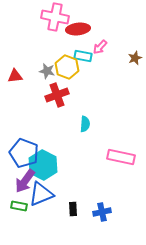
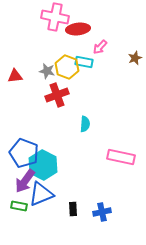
cyan rectangle: moved 1 px right, 6 px down
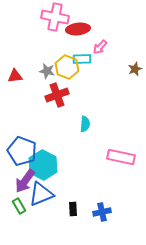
brown star: moved 11 px down
cyan rectangle: moved 2 px left, 3 px up; rotated 12 degrees counterclockwise
blue pentagon: moved 2 px left, 2 px up
green rectangle: rotated 49 degrees clockwise
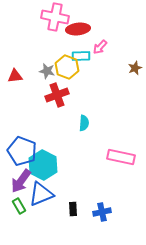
cyan rectangle: moved 1 px left, 3 px up
brown star: moved 1 px up
cyan semicircle: moved 1 px left, 1 px up
purple arrow: moved 4 px left
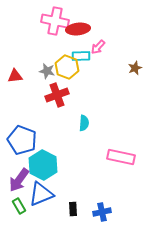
pink cross: moved 4 px down
pink arrow: moved 2 px left
blue pentagon: moved 11 px up
purple arrow: moved 2 px left, 1 px up
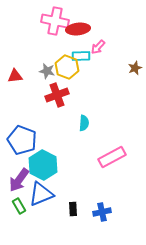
pink rectangle: moved 9 px left; rotated 40 degrees counterclockwise
